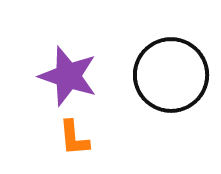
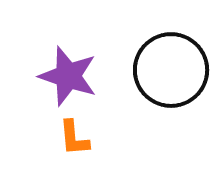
black circle: moved 5 px up
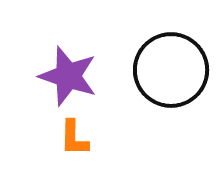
orange L-shape: rotated 6 degrees clockwise
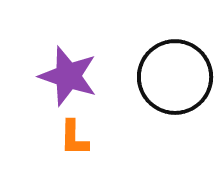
black circle: moved 4 px right, 7 px down
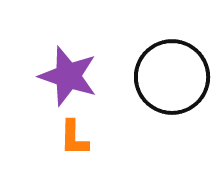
black circle: moved 3 px left
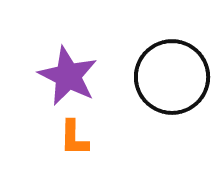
purple star: rotated 8 degrees clockwise
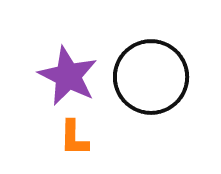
black circle: moved 21 px left
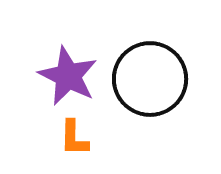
black circle: moved 1 px left, 2 px down
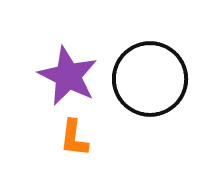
orange L-shape: rotated 6 degrees clockwise
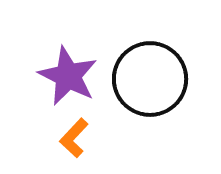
orange L-shape: rotated 36 degrees clockwise
